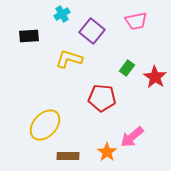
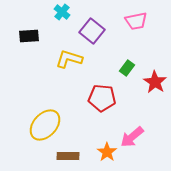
cyan cross: moved 2 px up; rotated 21 degrees counterclockwise
red star: moved 5 px down
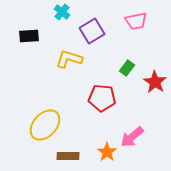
purple square: rotated 20 degrees clockwise
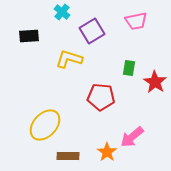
green rectangle: moved 2 px right; rotated 28 degrees counterclockwise
red pentagon: moved 1 px left, 1 px up
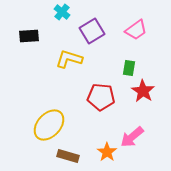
pink trapezoid: moved 9 px down; rotated 25 degrees counterclockwise
red star: moved 12 px left, 9 px down
yellow ellipse: moved 4 px right
brown rectangle: rotated 15 degrees clockwise
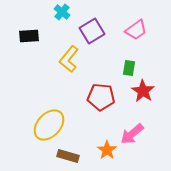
yellow L-shape: rotated 68 degrees counterclockwise
pink arrow: moved 3 px up
orange star: moved 2 px up
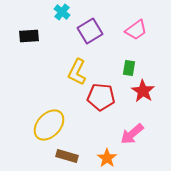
purple square: moved 2 px left
yellow L-shape: moved 8 px right, 13 px down; rotated 12 degrees counterclockwise
orange star: moved 8 px down
brown rectangle: moved 1 px left
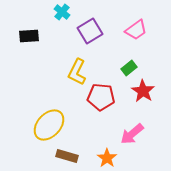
green rectangle: rotated 42 degrees clockwise
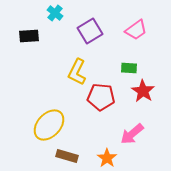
cyan cross: moved 7 px left, 1 px down
green rectangle: rotated 42 degrees clockwise
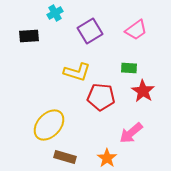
cyan cross: rotated 21 degrees clockwise
yellow L-shape: rotated 100 degrees counterclockwise
pink arrow: moved 1 px left, 1 px up
brown rectangle: moved 2 px left, 1 px down
